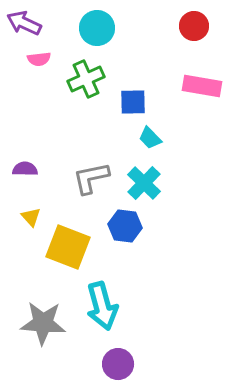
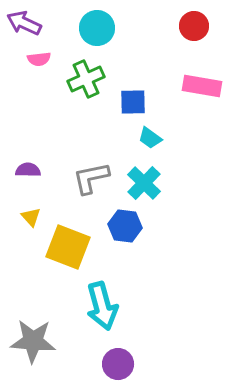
cyan trapezoid: rotated 10 degrees counterclockwise
purple semicircle: moved 3 px right, 1 px down
gray star: moved 10 px left, 18 px down
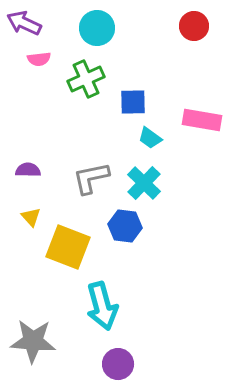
pink rectangle: moved 34 px down
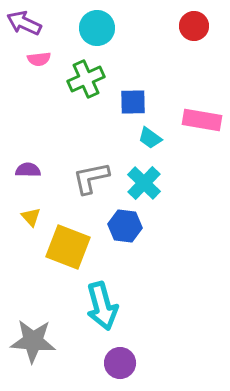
purple circle: moved 2 px right, 1 px up
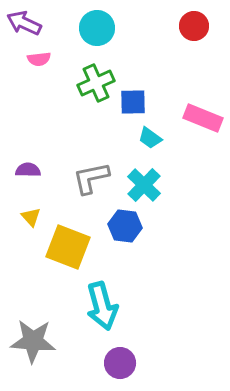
green cross: moved 10 px right, 4 px down
pink rectangle: moved 1 px right, 2 px up; rotated 12 degrees clockwise
cyan cross: moved 2 px down
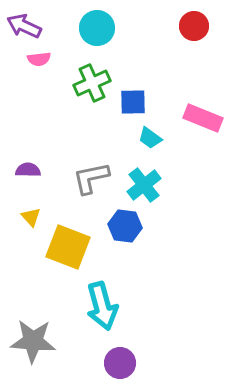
purple arrow: moved 3 px down
green cross: moved 4 px left
cyan cross: rotated 8 degrees clockwise
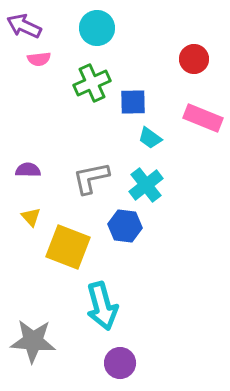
red circle: moved 33 px down
cyan cross: moved 2 px right
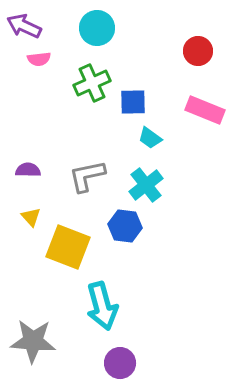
red circle: moved 4 px right, 8 px up
pink rectangle: moved 2 px right, 8 px up
gray L-shape: moved 4 px left, 2 px up
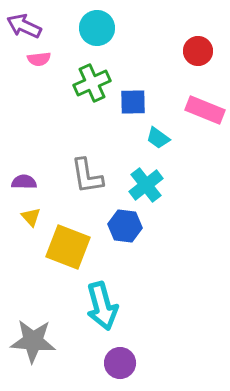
cyan trapezoid: moved 8 px right
purple semicircle: moved 4 px left, 12 px down
gray L-shape: rotated 87 degrees counterclockwise
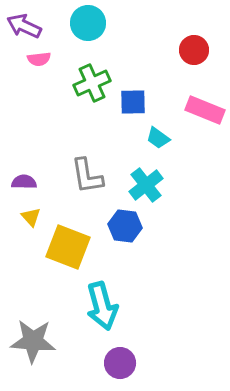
cyan circle: moved 9 px left, 5 px up
red circle: moved 4 px left, 1 px up
